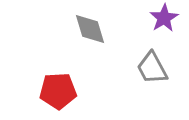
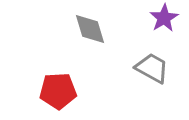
gray trapezoid: rotated 147 degrees clockwise
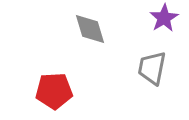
gray trapezoid: rotated 108 degrees counterclockwise
red pentagon: moved 4 px left
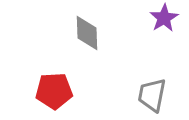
gray diamond: moved 3 px left, 4 px down; rotated 15 degrees clockwise
gray trapezoid: moved 27 px down
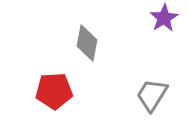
gray diamond: moved 10 px down; rotated 12 degrees clockwise
gray trapezoid: rotated 21 degrees clockwise
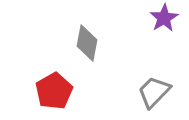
red pentagon: rotated 27 degrees counterclockwise
gray trapezoid: moved 2 px right, 3 px up; rotated 12 degrees clockwise
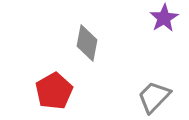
gray trapezoid: moved 5 px down
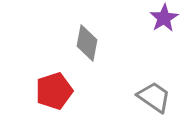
red pentagon: rotated 12 degrees clockwise
gray trapezoid: rotated 81 degrees clockwise
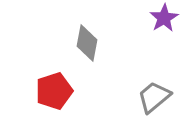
gray trapezoid: rotated 75 degrees counterclockwise
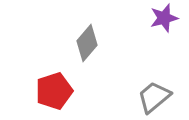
purple star: rotated 16 degrees clockwise
gray diamond: rotated 30 degrees clockwise
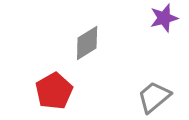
gray diamond: rotated 18 degrees clockwise
red pentagon: rotated 12 degrees counterclockwise
